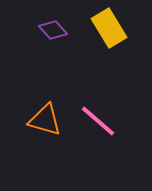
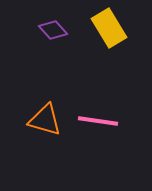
pink line: rotated 33 degrees counterclockwise
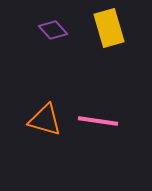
yellow rectangle: rotated 15 degrees clockwise
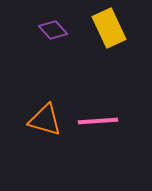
yellow rectangle: rotated 9 degrees counterclockwise
pink line: rotated 12 degrees counterclockwise
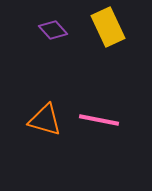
yellow rectangle: moved 1 px left, 1 px up
pink line: moved 1 px right, 1 px up; rotated 15 degrees clockwise
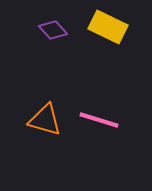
yellow rectangle: rotated 39 degrees counterclockwise
pink line: rotated 6 degrees clockwise
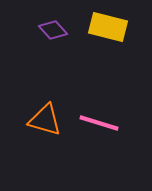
yellow rectangle: rotated 12 degrees counterclockwise
pink line: moved 3 px down
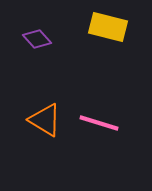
purple diamond: moved 16 px left, 9 px down
orange triangle: rotated 15 degrees clockwise
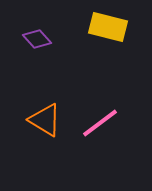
pink line: moved 1 px right; rotated 54 degrees counterclockwise
